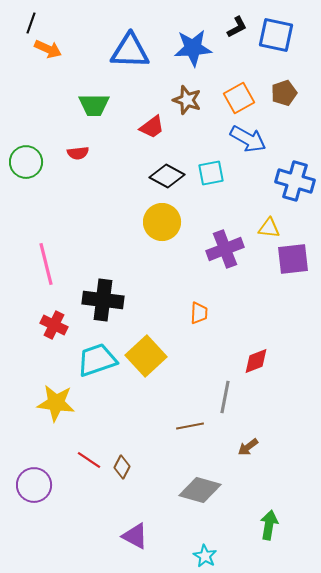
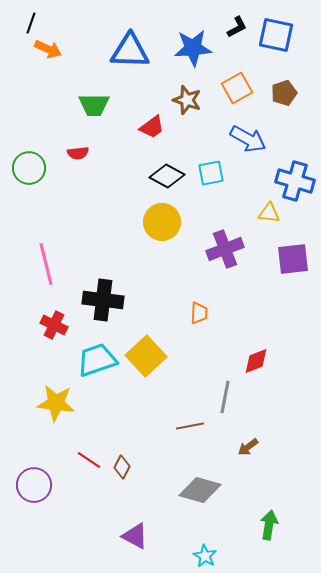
orange square: moved 2 px left, 10 px up
green circle: moved 3 px right, 6 px down
yellow triangle: moved 15 px up
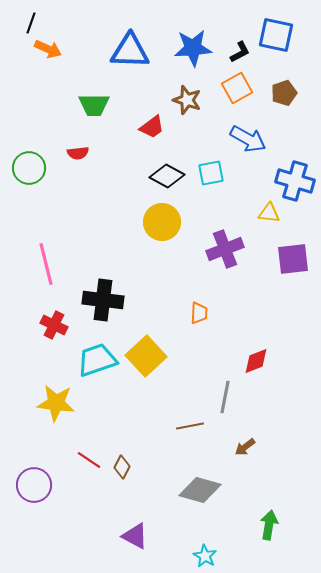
black L-shape: moved 3 px right, 25 px down
brown arrow: moved 3 px left
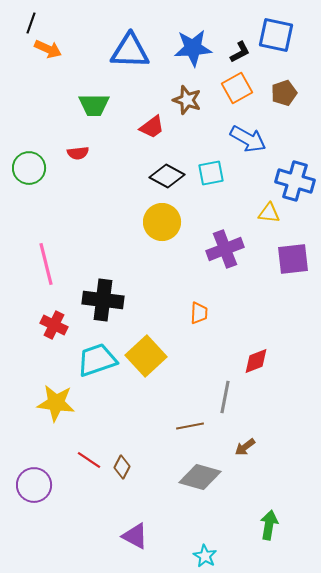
gray diamond: moved 13 px up
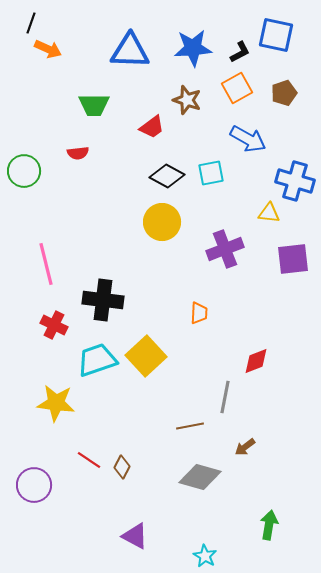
green circle: moved 5 px left, 3 px down
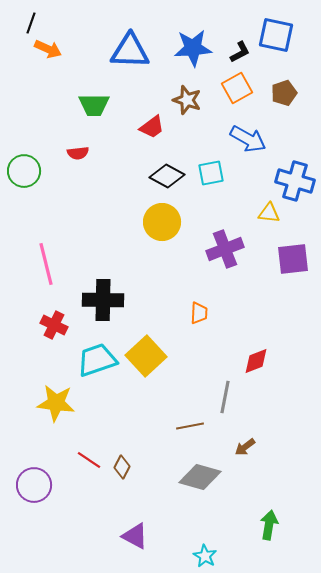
black cross: rotated 6 degrees counterclockwise
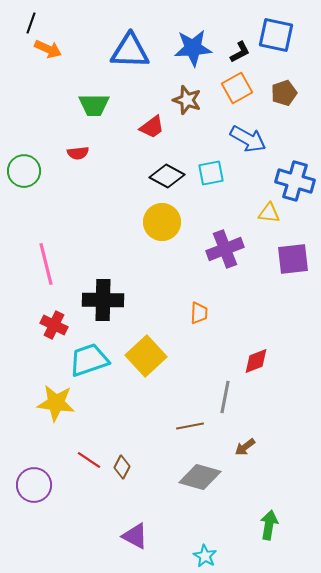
cyan trapezoid: moved 8 px left
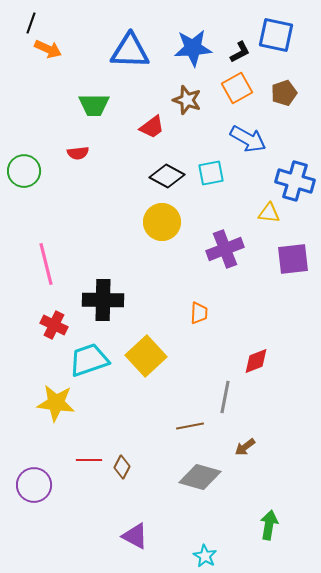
red line: rotated 35 degrees counterclockwise
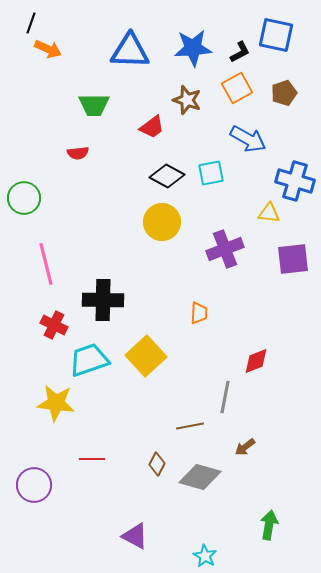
green circle: moved 27 px down
red line: moved 3 px right, 1 px up
brown diamond: moved 35 px right, 3 px up
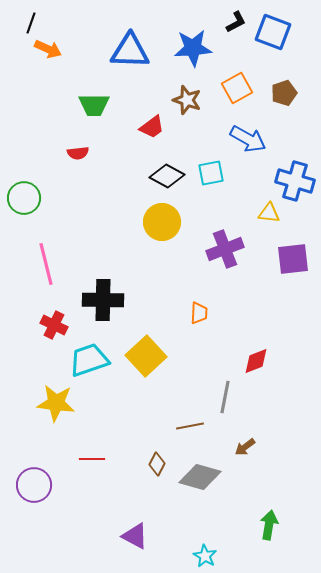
blue square: moved 3 px left, 3 px up; rotated 9 degrees clockwise
black L-shape: moved 4 px left, 30 px up
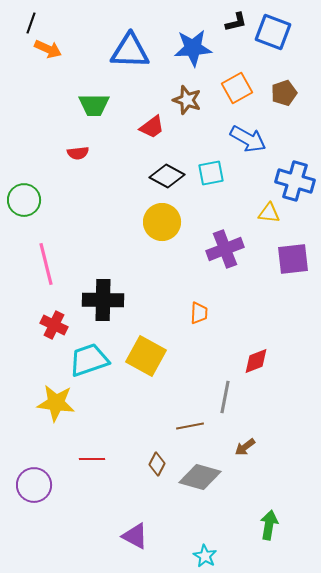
black L-shape: rotated 15 degrees clockwise
green circle: moved 2 px down
yellow square: rotated 18 degrees counterclockwise
